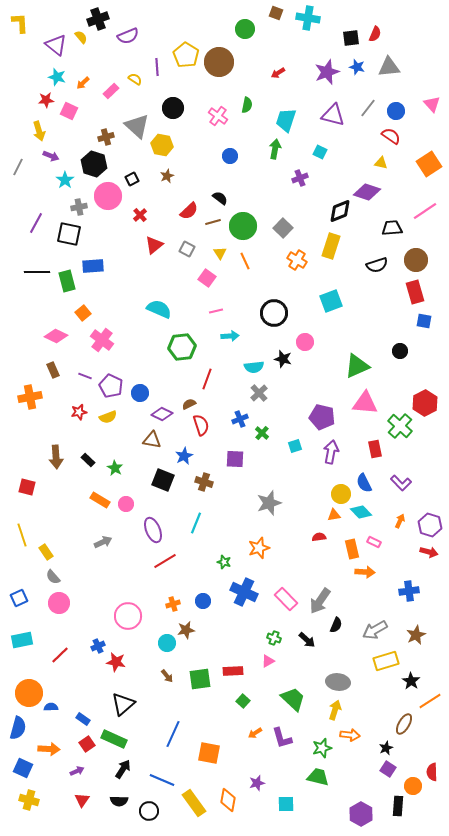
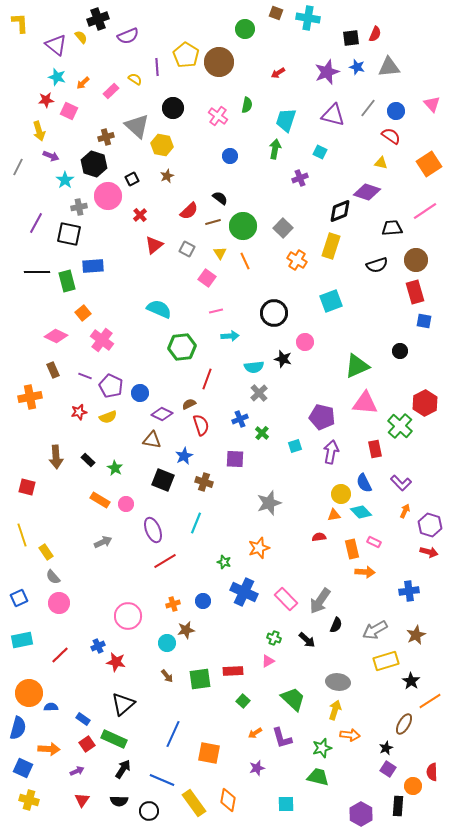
orange arrow at (400, 521): moved 5 px right, 10 px up
purple star at (257, 783): moved 15 px up
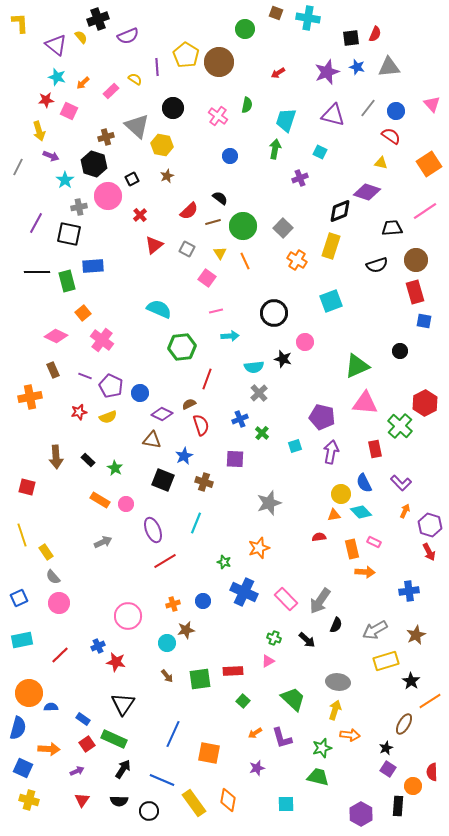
red arrow at (429, 552): rotated 48 degrees clockwise
black triangle at (123, 704): rotated 15 degrees counterclockwise
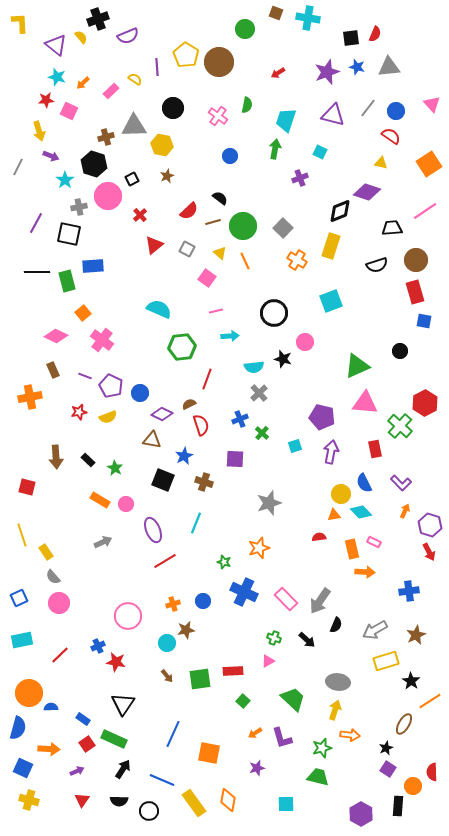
gray triangle at (137, 126): moved 3 px left; rotated 44 degrees counterclockwise
yellow triangle at (220, 253): rotated 16 degrees counterclockwise
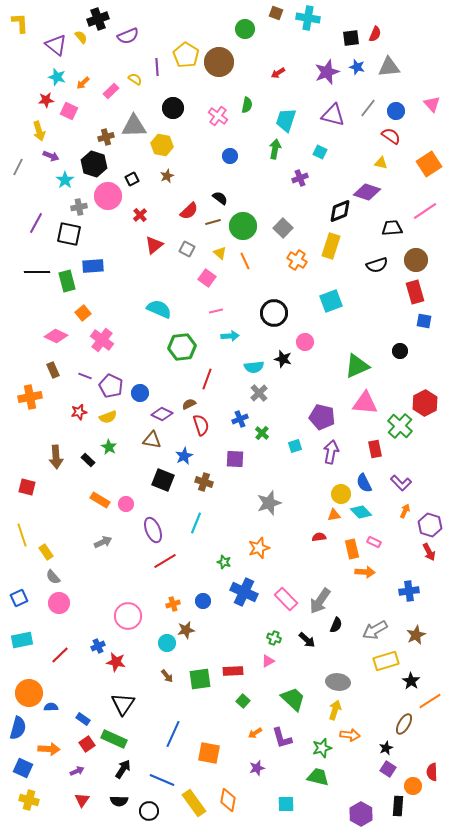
green star at (115, 468): moved 6 px left, 21 px up
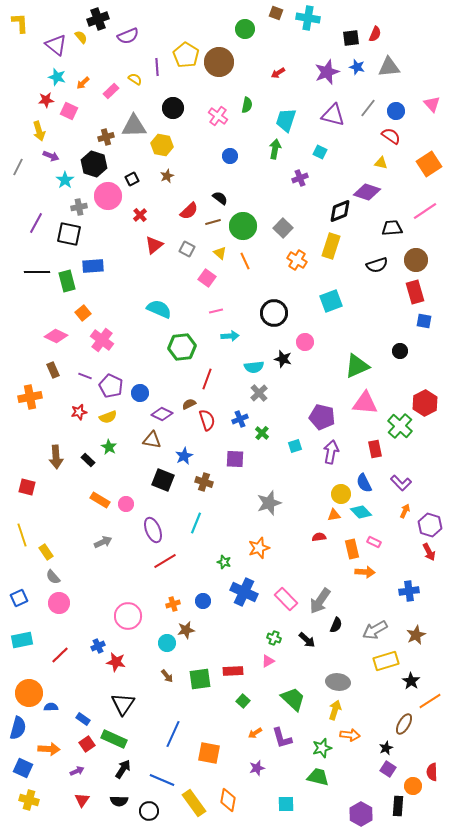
red semicircle at (201, 425): moved 6 px right, 5 px up
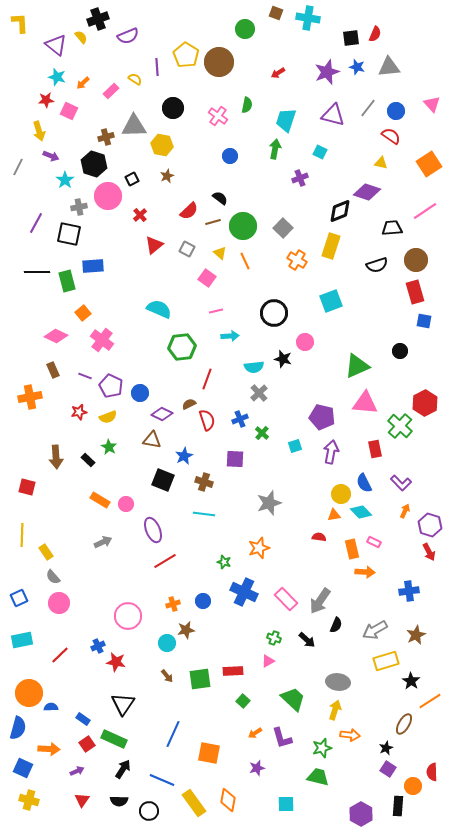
cyan line at (196, 523): moved 8 px right, 9 px up; rotated 75 degrees clockwise
yellow line at (22, 535): rotated 20 degrees clockwise
red semicircle at (319, 537): rotated 16 degrees clockwise
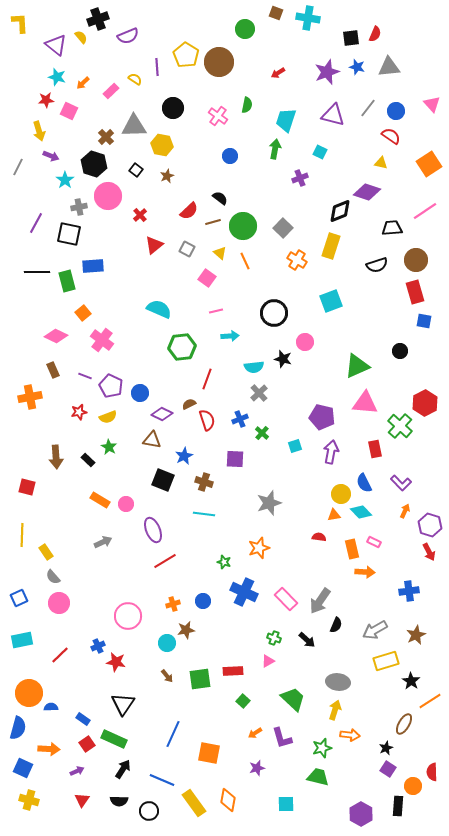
brown cross at (106, 137): rotated 28 degrees counterclockwise
black square at (132, 179): moved 4 px right, 9 px up; rotated 24 degrees counterclockwise
